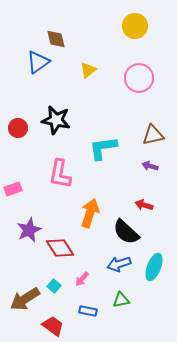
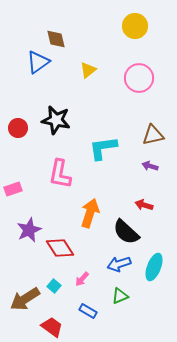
green triangle: moved 1 px left, 4 px up; rotated 12 degrees counterclockwise
blue rectangle: rotated 18 degrees clockwise
red trapezoid: moved 1 px left, 1 px down
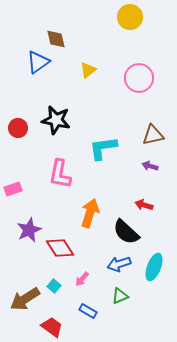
yellow circle: moved 5 px left, 9 px up
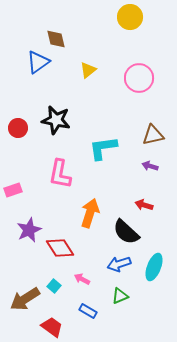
pink rectangle: moved 1 px down
pink arrow: rotated 77 degrees clockwise
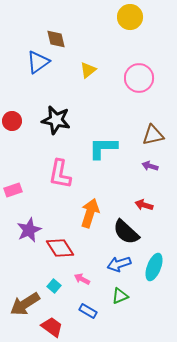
red circle: moved 6 px left, 7 px up
cyan L-shape: rotated 8 degrees clockwise
brown arrow: moved 5 px down
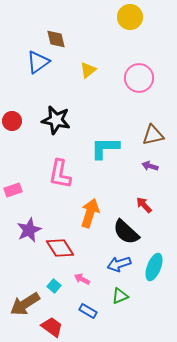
cyan L-shape: moved 2 px right
red arrow: rotated 30 degrees clockwise
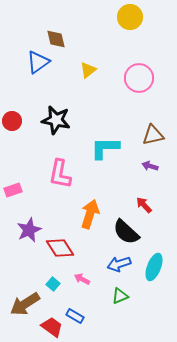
orange arrow: moved 1 px down
cyan square: moved 1 px left, 2 px up
blue rectangle: moved 13 px left, 5 px down
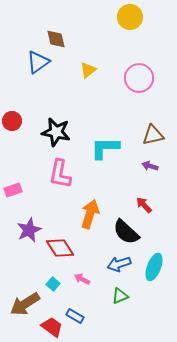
black star: moved 12 px down
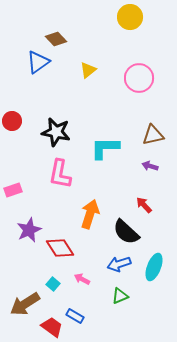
brown diamond: rotated 30 degrees counterclockwise
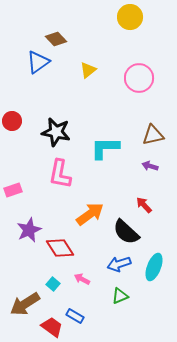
orange arrow: rotated 36 degrees clockwise
